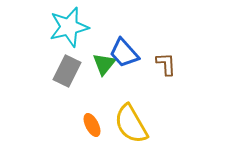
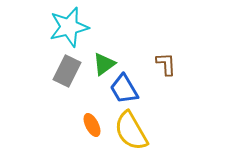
blue trapezoid: moved 36 px down; rotated 12 degrees clockwise
green triangle: rotated 15 degrees clockwise
yellow semicircle: moved 7 px down
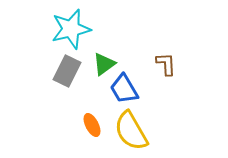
cyan star: moved 2 px right, 2 px down
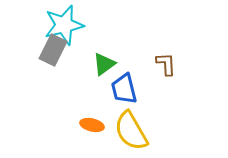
cyan star: moved 7 px left, 4 px up
gray rectangle: moved 14 px left, 21 px up
blue trapezoid: rotated 16 degrees clockwise
orange ellipse: rotated 50 degrees counterclockwise
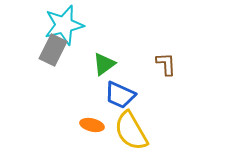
blue trapezoid: moved 4 px left, 6 px down; rotated 52 degrees counterclockwise
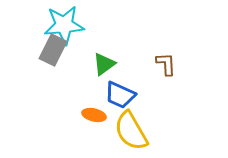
cyan star: rotated 9 degrees clockwise
orange ellipse: moved 2 px right, 10 px up
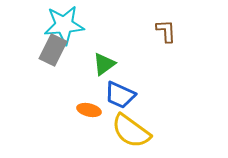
brown L-shape: moved 33 px up
orange ellipse: moved 5 px left, 5 px up
yellow semicircle: rotated 24 degrees counterclockwise
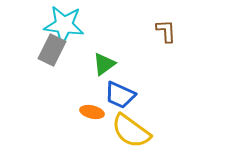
cyan star: rotated 12 degrees clockwise
gray rectangle: moved 1 px left
orange ellipse: moved 3 px right, 2 px down
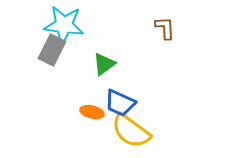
brown L-shape: moved 1 px left, 3 px up
blue trapezoid: moved 8 px down
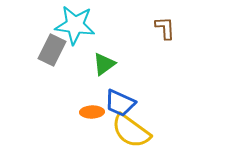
cyan star: moved 11 px right
orange ellipse: rotated 15 degrees counterclockwise
